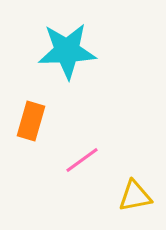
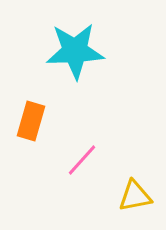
cyan star: moved 8 px right
pink line: rotated 12 degrees counterclockwise
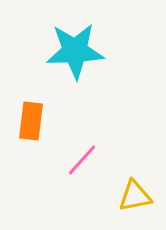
orange rectangle: rotated 9 degrees counterclockwise
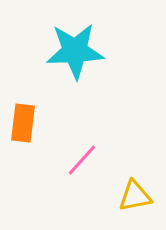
orange rectangle: moved 8 px left, 2 px down
